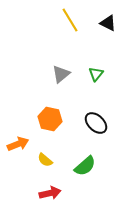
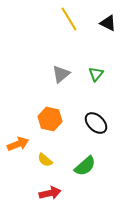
yellow line: moved 1 px left, 1 px up
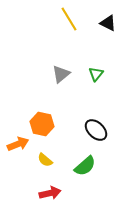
orange hexagon: moved 8 px left, 5 px down
black ellipse: moved 7 px down
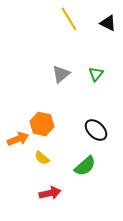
orange arrow: moved 5 px up
yellow semicircle: moved 3 px left, 2 px up
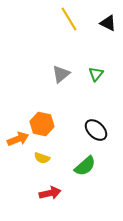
yellow semicircle: rotated 21 degrees counterclockwise
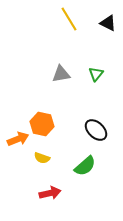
gray triangle: rotated 30 degrees clockwise
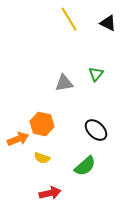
gray triangle: moved 3 px right, 9 px down
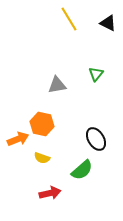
gray triangle: moved 7 px left, 2 px down
black ellipse: moved 9 px down; rotated 15 degrees clockwise
green semicircle: moved 3 px left, 4 px down
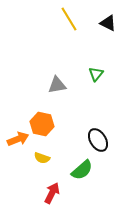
black ellipse: moved 2 px right, 1 px down
red arrow: moved 2 px right; rotated 50 degrees counterclockwise
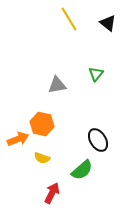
black triangle: rotated 12 degrees clockwise
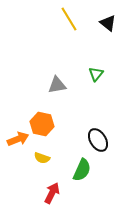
green semicircle: rotated 25 degrees counterclockwise
